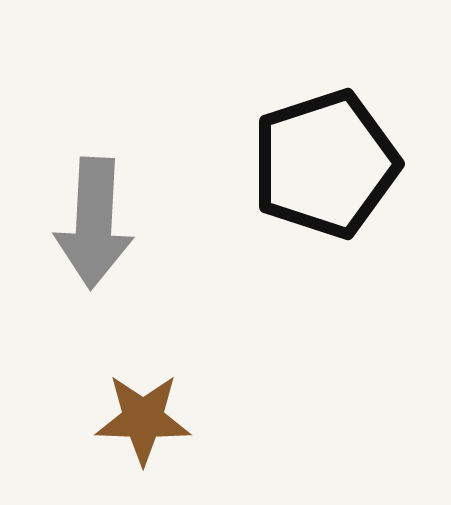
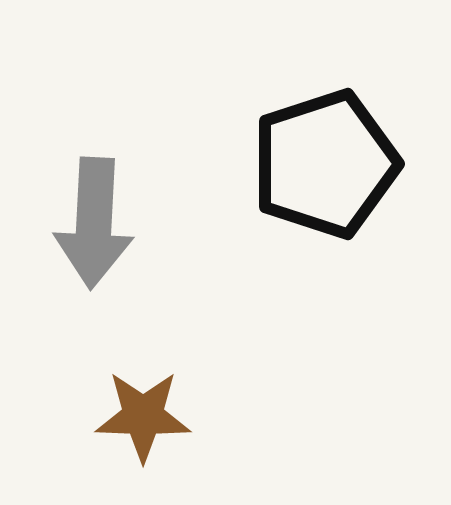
brown star: moved 3 px up
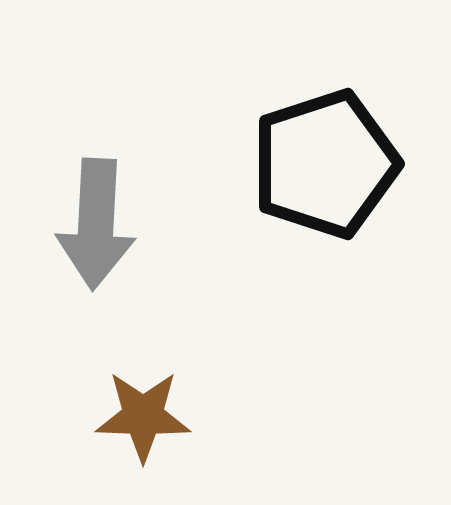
gray arrow: moved 2 px right, 1 px down
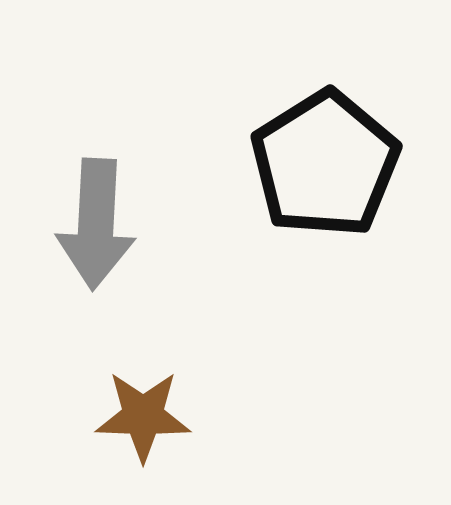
black pentagon: rotated 14 degrees counterclockwise
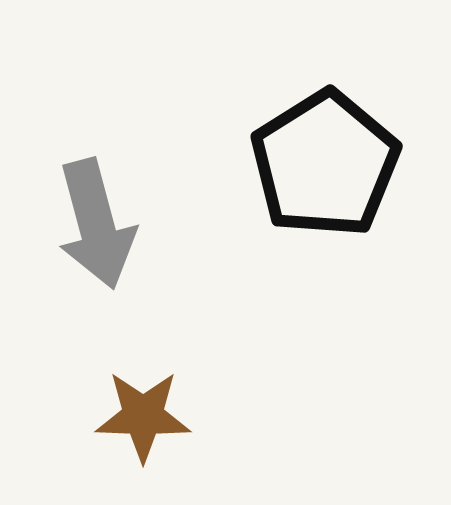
gray arrow: rotated 18 degrees counterclockwise
